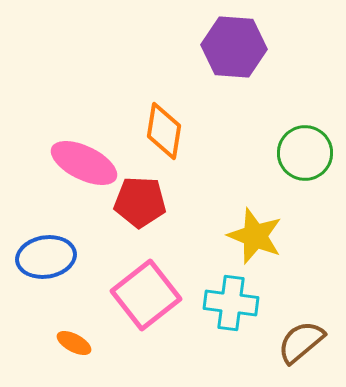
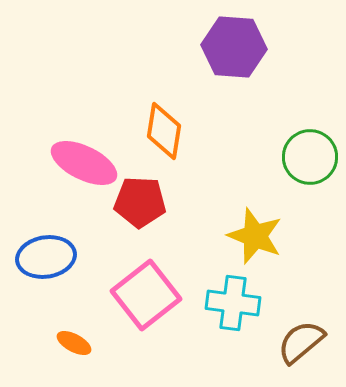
green circle: moved 5 px right, 4 px down
cyan cross: moved 2 px right
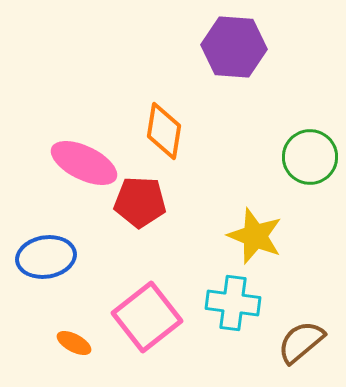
pink square: moved 1 px right, 22 px down
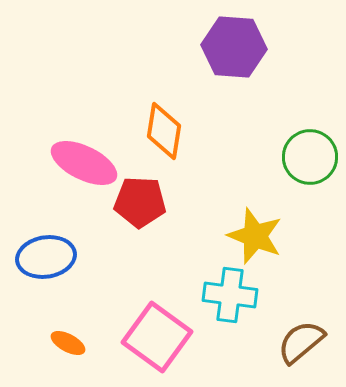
cyan cross: moved 3 px left, 8 px up
pink square: moved 10 px right, 20 px down; rotated 16 degrees counterclockwise
orange ellipse: moved 6 px left
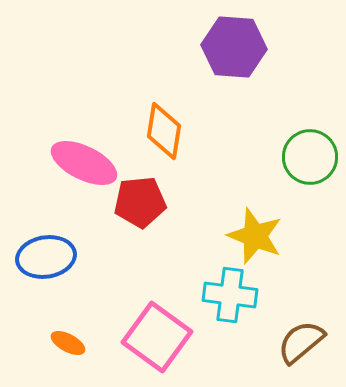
red pentagon: rotated 9 degrees counterclockwise
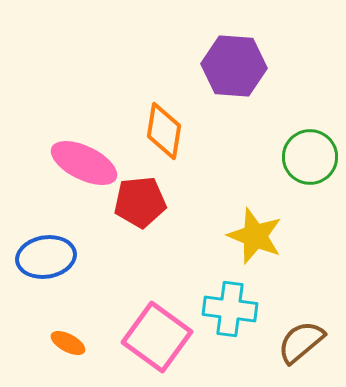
purple hexagon: moved 19 px down
cyan cross: moved 14 px down
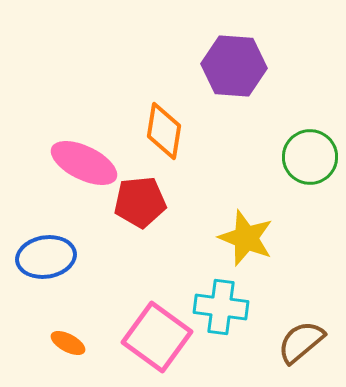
yellow star: moved 9 px left, 2 px down
cyan cross: moved 9 px left, 2 px up
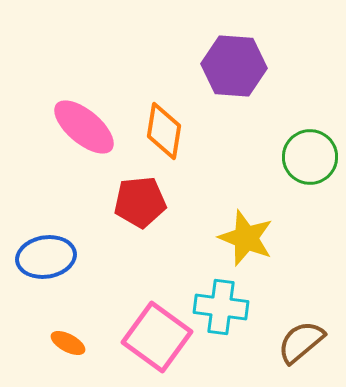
pink ellipse: moved 36 px up; rotated 14 degrees clockwise
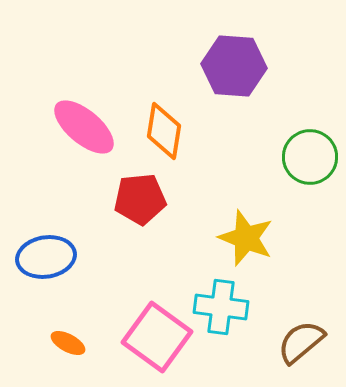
red pentagon: moved 3 px up
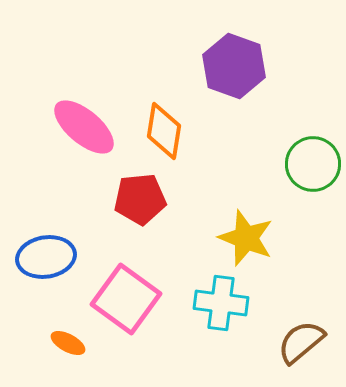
purple hexagon: rotated 16 degrees clockwise
green circle: moved 3 px right, 7 px down
cyan cross: moved 4 px up
pink square: moved 31 px left, 38 px up
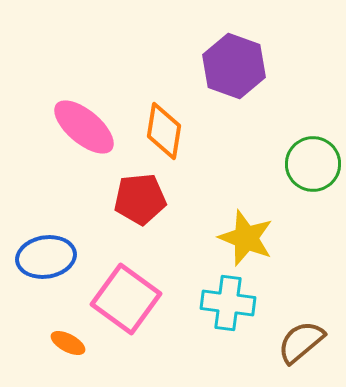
cyan cross: moved 7 px right
